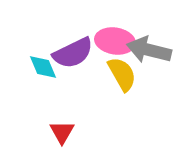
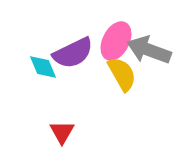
pink ellipse: moved 1 px right; rotated 72 degrees counterclockwise
gray arrow: rotated 6 degrees clockwise
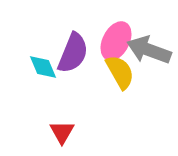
purple semicircle: rotated 42 degrees counterclockwise
yellow semicircle: moved 2 px left, 2 px up
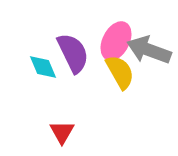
purple semicircle: rotated 48 degrees counterclockwise
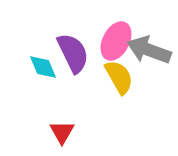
yellow semicircle: moved 1 px left, 5 px down
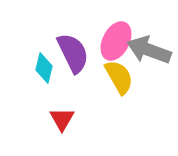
cyan diamond: moved 1 px right, 1 px down; rotated 36 degrees clockwise
red triangle: moved 13 px up
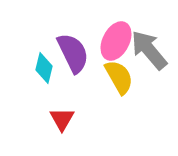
gray arrow: rotated 30 degrees clockwise
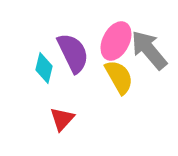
red triangle: rotated 12 degrees clockwise
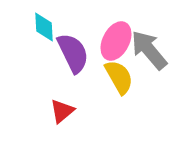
cyan diamond: moved 41 px up; rotated 16 degrees counterclockwise
red triangle: moved 8 px up; rotated 8 degrees clockwise
